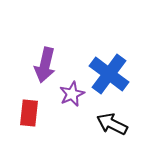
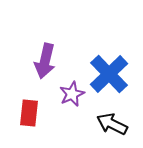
purple arrow: moved 4 px up
blue cross: rotated 9 degrees clockwise
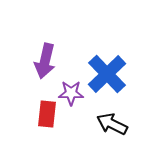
blue cross: moved 2 px left
purple star: moved 1 px left, 1 px up; rotated 25 degrees clockwise
red rectangle: moved 18 px right, 1 px down
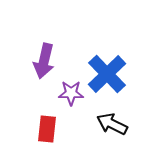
purple arrow: moved 1 px left
red rectangle: moved 15 px down
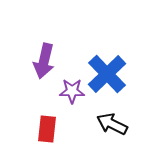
purple star: moved 1 px right, 2 px up
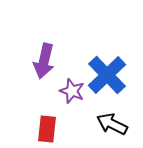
blue cross: moved 1 px down
purple star: rotated 20 degrees clockwise
